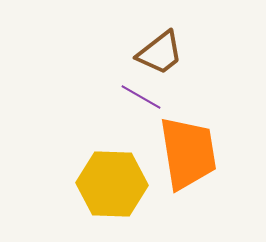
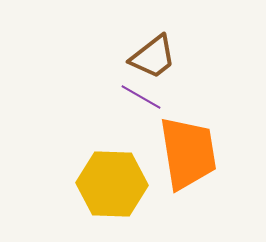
brown trapezoid: moved 7 px left, 4 px down
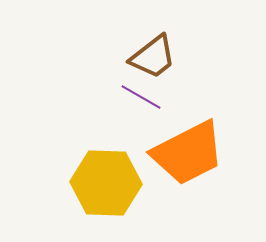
orange trapezoid: rotated 72 degrees clockwise
yellow hexagon: moved 6 px left, 1 px up
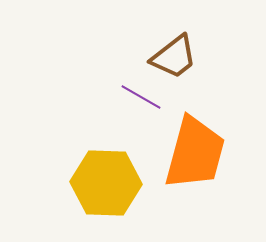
brown trapezoid: moved 21 px right
orange trapezoid: moved 7 px right; rotated 48 degrees counterclockwise
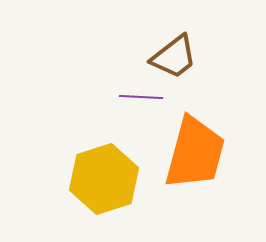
purple line: rotated 27 degrees counterclockwise
yellow hexagon: moved 2 px left, 4 px up; rotated 20 degrees counterclockwise
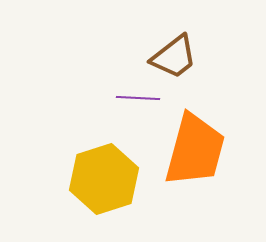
purple line: moved 3 px left, 1 px down
orange trapezoid: moved 3 px up
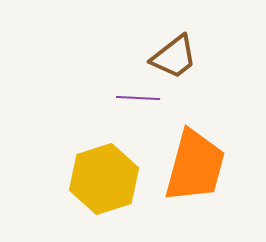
orange trapezoid: moved 16 px down
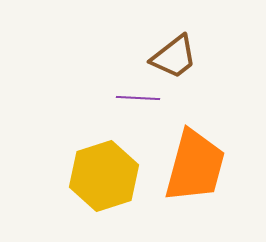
yellow hexagon: moved 3 px up
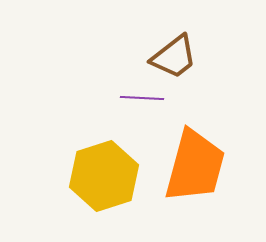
purple line: moved 4 px right
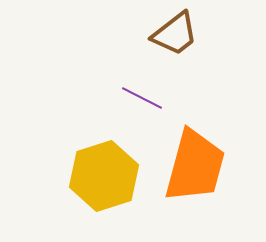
brown trapezoid: moved 1 px right, 23 px up
purple line: rotated 24 degrees clockwise
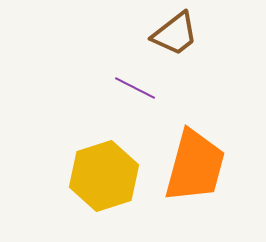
purple line: moved 7 px left, 10 px up
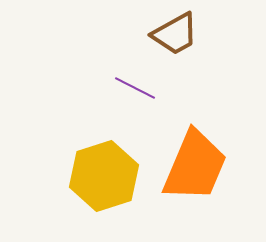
brown trapezoid: rotated 9 degrees clockwise
orange trapezoid: rotated 8 degrees clockwise
